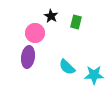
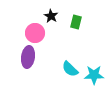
cyan semicircle: moved 3 px right, 2 px down
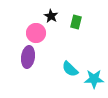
pink circle: moved 1 px right
cyan star: moved 4 px down
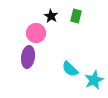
green rectangle: moved 6 px up
cyan star: moved 1 px down; rotated 24 degrees counterclockwise
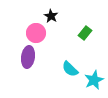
green rectangle: moved 9 px right, 17 px down; rotated 24 degrees clockwise
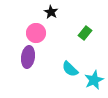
black star: moved 4 px up
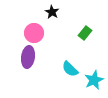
black star: moved 1 px right
pink circle: moved 2 px left
